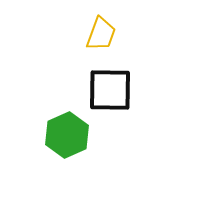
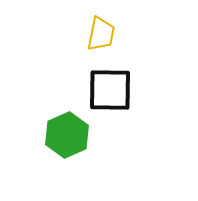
yellow trapezoid: rotated 9 degrees counterclockwise
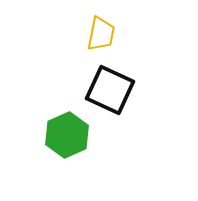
black square: rotated 24 degrees clockwise
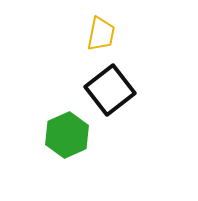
black square: rotated 27 degrees clockwise
